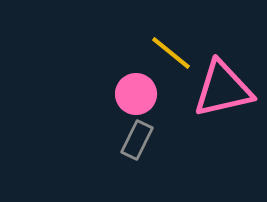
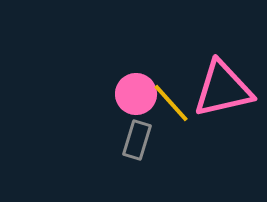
yellow line: moved 50 px down; rotated 9 degrees clockwise
gray rectangle: rotated 9 degrees counterclockwise
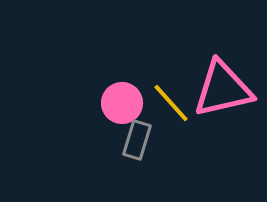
pink circle: moved 14 px left, 9 px down
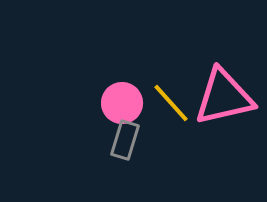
pink triangle: moved 1 px right, 8 px down
gray rectangle: moved 12 px left
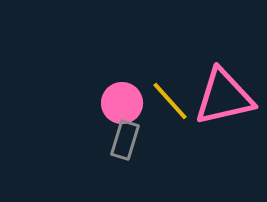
yellow line: moved 1 px left, 2 px up
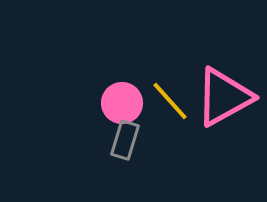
pink triangle: rotated 16 degrees counterclockwise
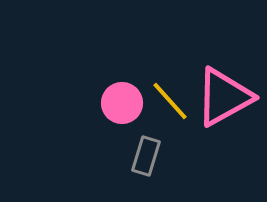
gray rectangle: moved 21 px right, 16 px down
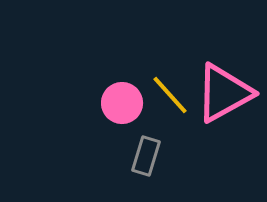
pink triangle: moved 4 px up
yellow line: moved 6 px up
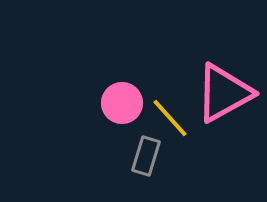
yellow line: moved 23 px down
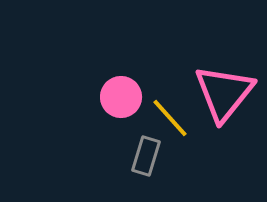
pink triangle: rotated 22 degrees counterclockwise
pink circle: moved 1 px left, 6 px up
